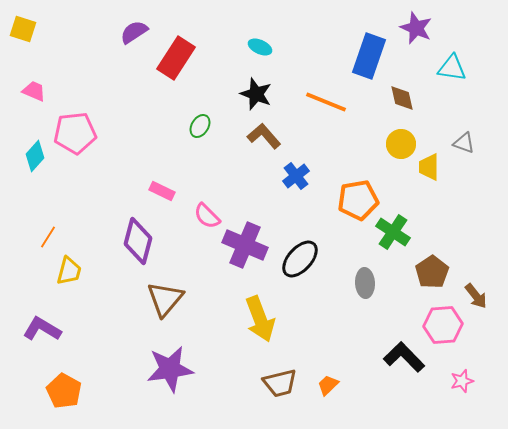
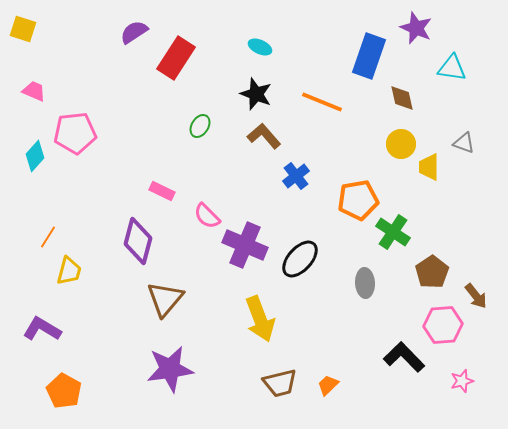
orange line at (326, 102): moved 4 px left
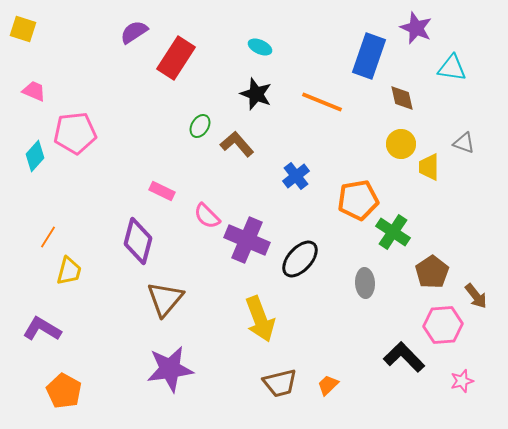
brown L-shape at (264, 136): moved 27 px left, 8 px down
purple cross at (245, 245): moved 2 px right, 5 px up
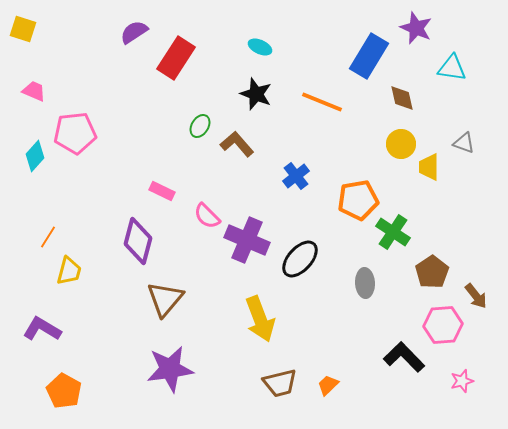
blue rectangle at (369, 56): rotated 12 degrees clockwise
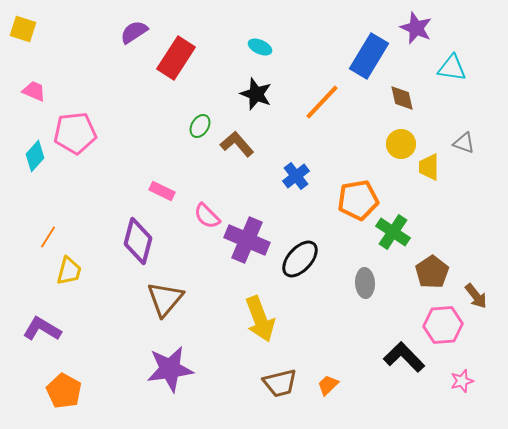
orange line at (322, 102): rotated 69 degrees counterclockwise
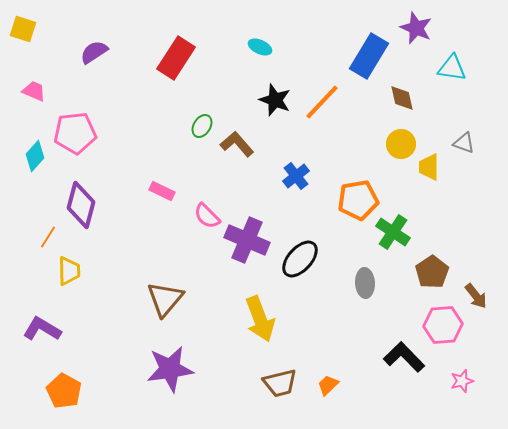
purple semicircle at (134, 32): moved 40 px left, 20 px down
black star at (256, 94): moved 19 px right, 6 px down
green ellipse at (200, 126): moved 2 px right
purple diamond at (138, 241): moved 57 px left, 36 px up
yellow trapezoid at (69, 271): rotated 16 degrees counterclockwise
